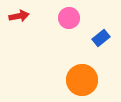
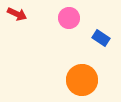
red arrow: moved 2 px left, 2 px up; rotated 36 degrees clockwise
blue rectangle: rotated 72 degrees clockwise
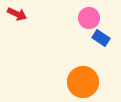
pink circle: moved 20 px right
orange circle: moved 1 px right, 2 px down
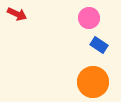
blue rectangle: moved 2 px left, 7 px down
orange circle: moved 10 px right
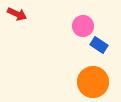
pink circle: moved 6 px left, 8 px down
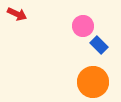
blue rectangle: rotated 12 degrees clockwise
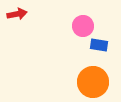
red arrow: rotated 36 degrees counterclockwise
blue rectangle: rotated 36 degrees counterclockwise
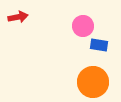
red arrow: moved 1 px right, 3 px down
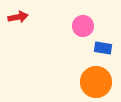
blue rectangle: moved 4 px right, 3 px down
orange circle: moved 3 px right
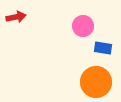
red arrow: moved 2 px left
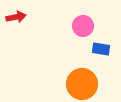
blue rectangle: moved 2 px left, 1 px down
orange circle: moved 14 px left, 2 px down
